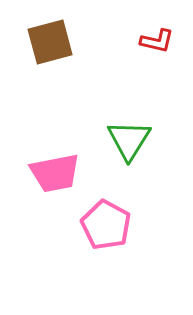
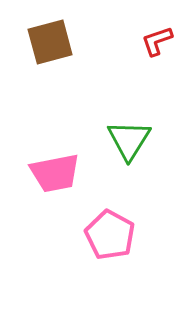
red L-shape: rotated 148 degrees clockwise
pink pentagon: moved 4 px right, 10 px down
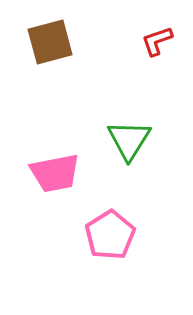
pink pentagon: rotated 12 degrees clockwise
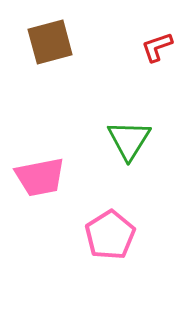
red L-shape: moved 6 px down
pink trapezoid: moved 15 px left, 4 px down
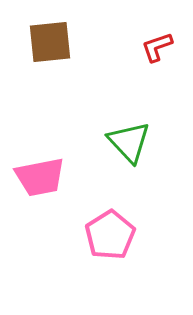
brown square: rotated 9 degrees clockwise
green triangle: moved 2 px down; rotated 15 degrees counterclockwise
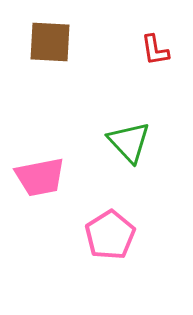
brown square: rotated 9 degrees clockwise
red L-shape: moved 2 px left, 3 px down; rotated 80 degrees counterclockwise
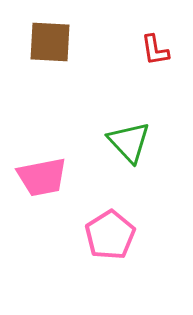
pink trapezoid: moved 2 px right
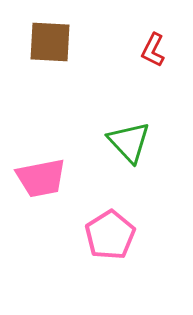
red L-shape: moved 2 px left; rotated 36 degrees clockwise
pink trapezoid: moved 1 px left, 1 px down
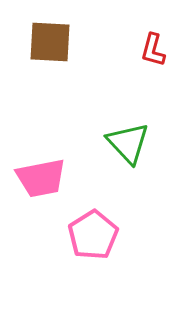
red L-shape: rotated 12 degrees counterclockwise
green triangle: moved 1 px left, 1 px down
pink pentagon: moved 17 px left
